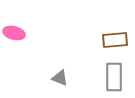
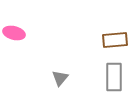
gray triangle: rotated 48 degrees clockwise
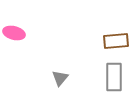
brown rectangle: moved 1 px right, 1 px down
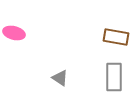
brown rectangle: moved 4 px up; rotated 15 degrees clockwise
gray triangle: rotated 36 degrees counterclockwise
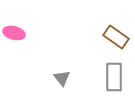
brown rectangle: rotated 25 degrees clockwise
gray triangle: moved 2 px right; rotated 18 degrees clockwise
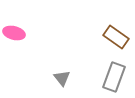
gray rectangle: rotated 20 degrees clockwise
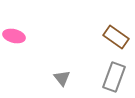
pink ellipse: moved 3 px down
